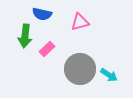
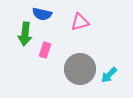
green arrow: moved 2 px up
pink rectangle: moved 2 px left, 1 px down; rotated 28 degrees counterclockwise
cyan arrow: rotated 102 degrees clockwise
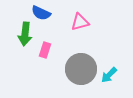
blue semicircle: moved 1 px left, 1 px up; rotated 12 degrees clockwise
gray circle: moved 1 px right
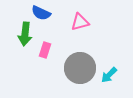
gray circle: moved 1 px left, 1 px up
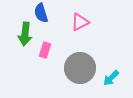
blue semicircle: rotated 48 degrees clockwise
pink triangle: rotated 12 degrees counterclockwise
cyan arrow: moved 2 px right, 3 px down
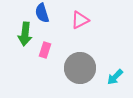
blue semicircle: moved 1 px right
pink triangle: moved 2 px up
cyan arrow: moved 4 px right, 1 px up
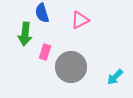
pink rectangle: moved 2 px down
gray circle: moved 9 px left, 1 px up
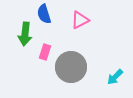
blue semicircle: moved 2 px right, 1 px down
